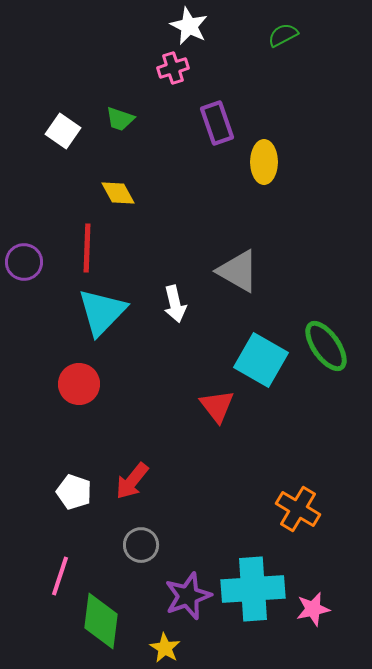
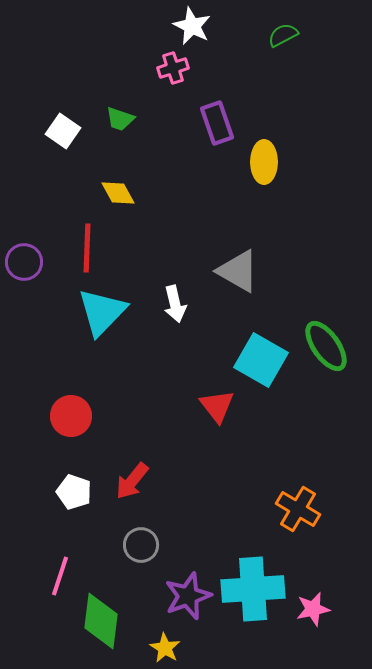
white star: moved 3 px right
red circle: moved 8 px left, 32 px down
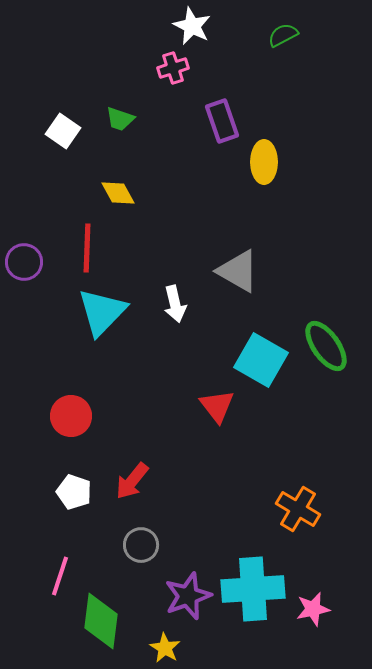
purple rectangle: moved 5 px right, 2 px up
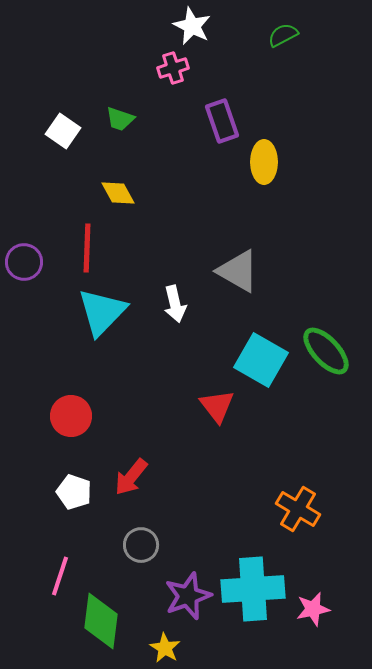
green ellipse: moved 5 px down; rotated 8 degrees counterclockwise
red arrow: moved 1 px left, 4 px up
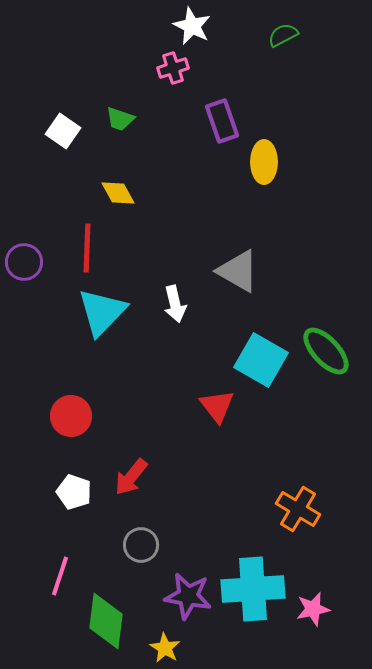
purple star: rotated 30 degrees clockwise
green diamond: moved 5 px right
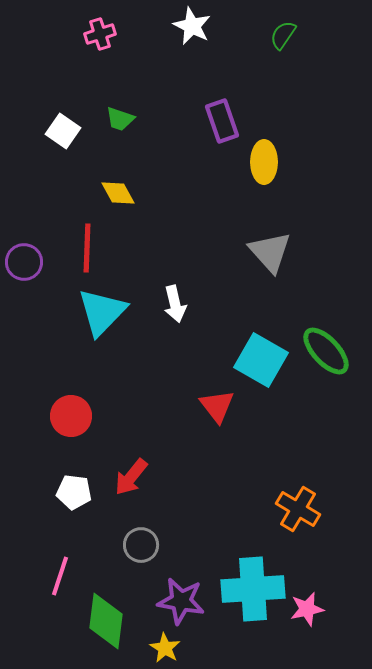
green semicircle: rotated 28 degrees counterclockwise
pink cross: moved 73 px left, 34 px up
gray triangle: moved 32 px right, 19 px up; rotated 18 degrees clockwise
white pentagon: rotated 12 degrees counterclockwise
purple star: moved 7 px left, 5 px down
pink star: moved 6 px left
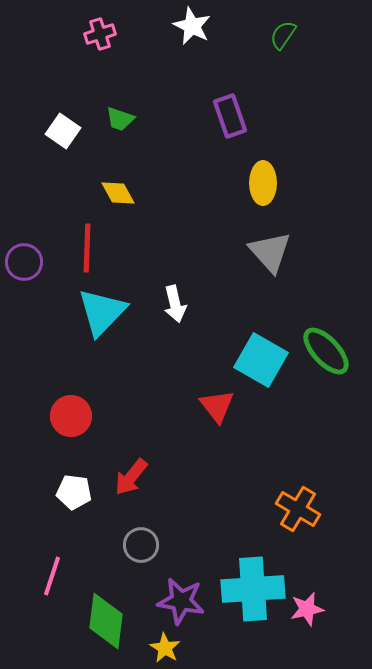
purple rectangle: moved 8 px right, 5 px up
yellow ellipse: moved 1 px left, 21 px down
pink line: moved 8 px left
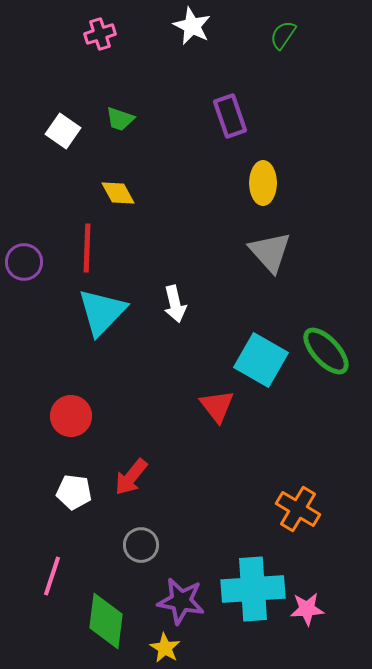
pink star: rotated 8 degrees clockwise
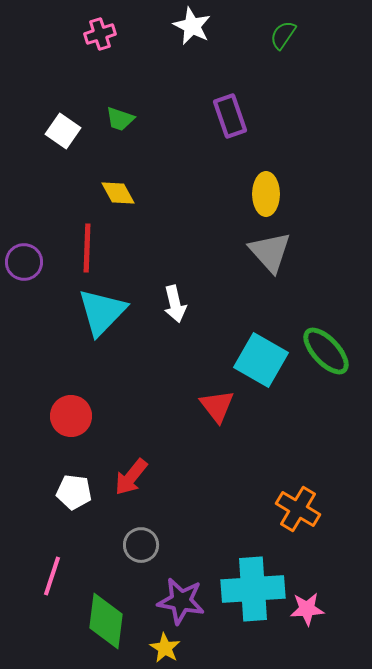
yellow ellipse: moved 3 px right, 11 px down
